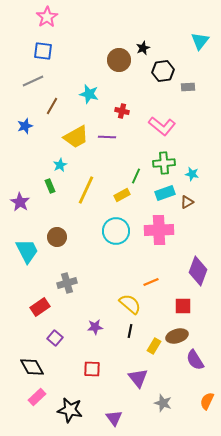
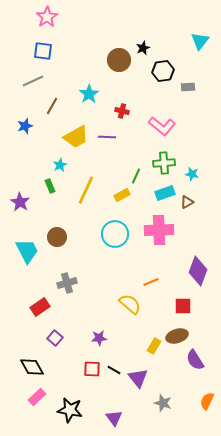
cyan star at (89, 94): rotated 24 degrees clockwise
cyan circle at (116, 231): moved 1 px left, 3 px down
purple star at (95, 327): moved 4 px right, 11 px down
black line at (130, 331): moved 16 px left, 39 px down; rotated 72 degrees counterclockwise
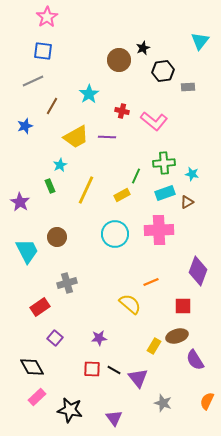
pink L-shape at (162, 126): moved 8 px left, 5 px up
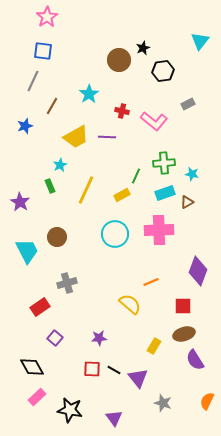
gray line at (33, 81): rotated 40 degrees counterclockwise
gray rectangle at (188, 87): moved 17 px down; rotated 24 degrees counterclockwise
brown ellipse at (177, 336): moved 7 px right, 2 px up
